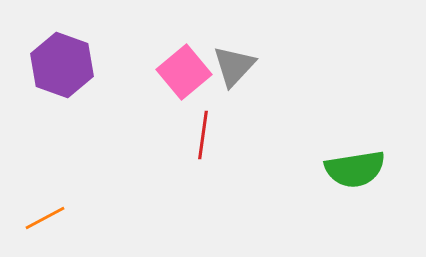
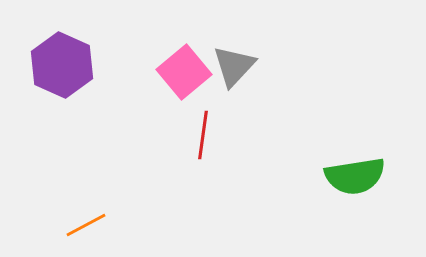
purple hexagon: rotated 4 degrees clockwise
green semicircle: moved 7 px down
orange line: moved 41 px right, 7 px down
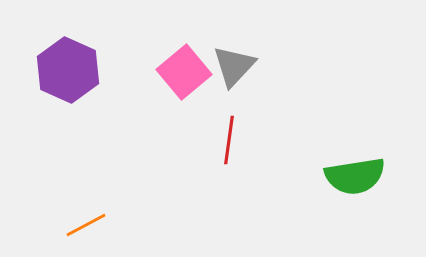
purple hexagon: moved 6 px right, 5 px down
red line: moved 26 px right, 5 px down
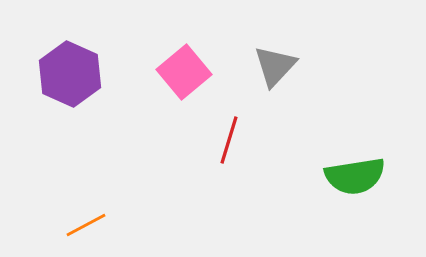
gray triangle: moved 41 px right
purple hexagon: moved 2 px right, 4 px down
red line: rotated 9 degrees clockwise
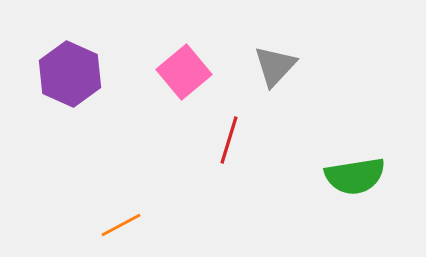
orange line: moved 35 px right
